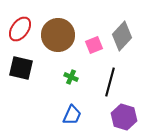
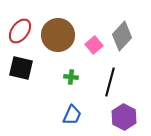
red ellipse: moved 2 px down
pink square: rotated 18 degrees counterclockwise
green cross: rotated 16 degrees counterclockwise
purple hexagon: rotated 10 degrees clockwise
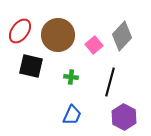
black square: moved 10 px right, 2 px up
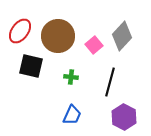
brown circle: moved 1 px down
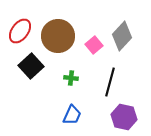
black square: rotated 35 degrees clockwise
green cross: moved 1 px down
purple hexagon: rotated 15 degrees counterclockwise
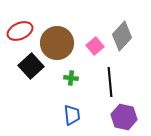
red ellipse: rotated 30 degrees clockwise
brown circle: moved 1 px left, 7 px down
pink square: moved 1 px right, 1 px down
black line: rotated 20 degrees counterclockwise
blue trapezoid: rotated 30 degrees counterclockwise
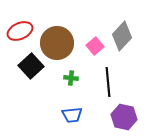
black line: moved 2 px left
blue trapezoid: rotated 90 degrees clockwise
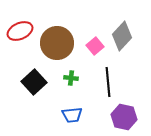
black square: moved 3 px right, 16 px down
